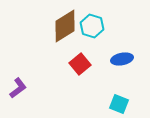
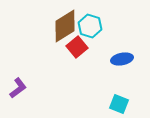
cyan hexagon: moved 2 px left
red square: moved 3 px left, 17 px up
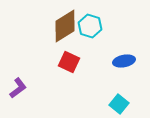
red square: moved 8 px left, 15 px down; rotated 25 degrees counterclockwise
blue ellipse: moved 2 px right, 2 px down
cyan square: rotated 18 degrees clockwise
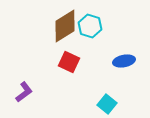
purple L-shape: moved 6 px right, 4 px down
cyan square: moved 12 px left
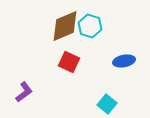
brown diamond: rotated 8 degrees clockwise
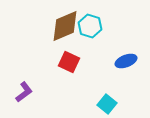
blue ellipse: moved 2 px right; rotated 10 degrees counterclockwise
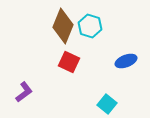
brown diamond: moved 2 px left; rotated 44 degrees counterclockwise
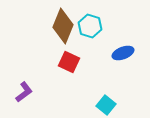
blue ellipse: moved 3 px left, 8 px up
cyan square: moved 1 px left, 1 px down
